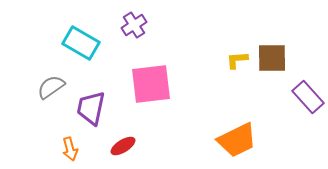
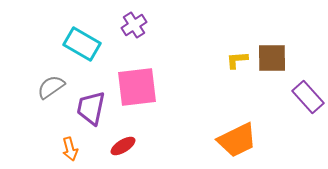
cyan rectangle: moved 1 px right, 1 px down
pink square: moved 14 px left, 3 px down
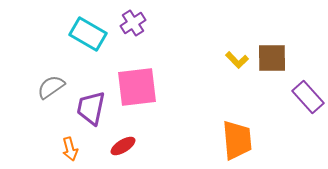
purple cross: moved 1 px left, 2 px up
cyan rectangle: moved 6 px right, 10 px up
yellow L-shape: rotated 130 degrees counterclockwise
orange trapezoid: rotated 69 degrees counterclockwise
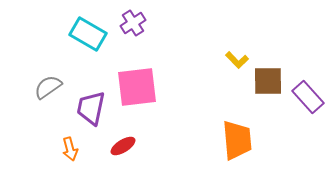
brown square: moved 4 px left, 23 px down
gray semicircle: moved 3 px left
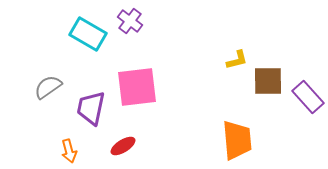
purple cross: moved 3 px left, 2 px up; rotated 20 degrees counterclockwise
yellow L-shape: rotated 60 degrees counterclockwise
orange arrow: moved 1 px left, 2 px down
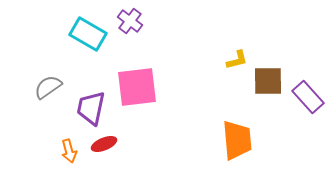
red ellipse: moved 19 px left, 2 px up; rotated 10 degrees clockwise
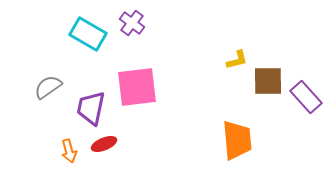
purple cross: moved 2 px right, 2 px down
purple rectangle: moved 2 px left
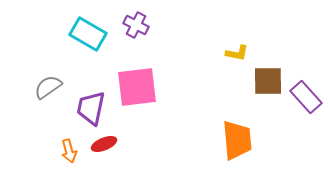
purple cross: moved 4 px right, 2 px down; rotated 10 degrees counterclockwise
yellow L-shape: moved 7 px up; rotated 25 degrees clockwise
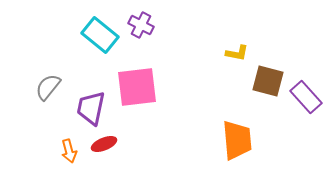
purple cross: moved 5 px right
cyan rectangle: moved 12 px right, 1 px down; rotated 9 degrees clockwise
brown square: rotated 16 degrees clockwise
gray semicircle: rotated 16 degrees counterclockwise
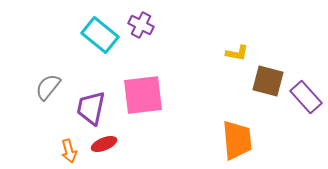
pink square: moved 6 px right, 8 px down
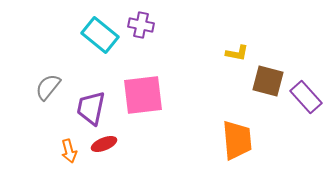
purple cross: rotated 15 degrees counterclockwise
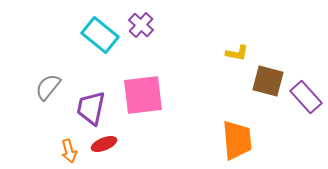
purple cross: rotated 30 degrees clockwise
